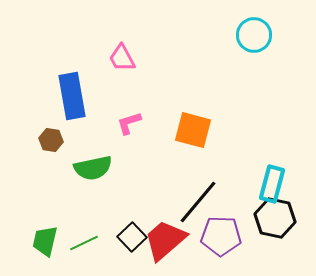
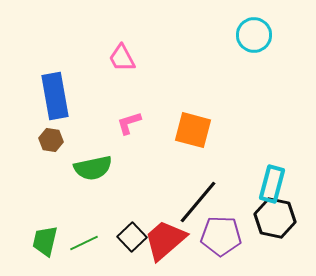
blue rectangle: moved 17 px left
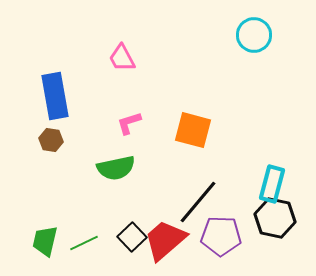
green semicircle: moved 23 px right
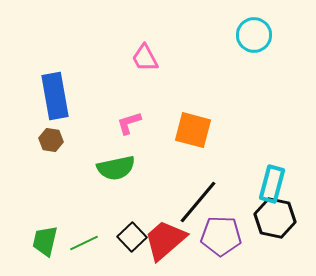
pink trapezoid: moved 23 px right
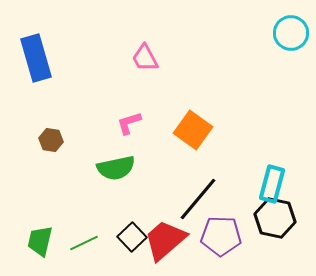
cyan circle: moved 37 px right, 2 px up
blue rectangle: moved 19 px left, 38 px up; rotated 6 degrees counterclockwise
orange square: rotated 21 degrees clockwise
black line: moved 3 px up
green trapezoid: moved 5 px left
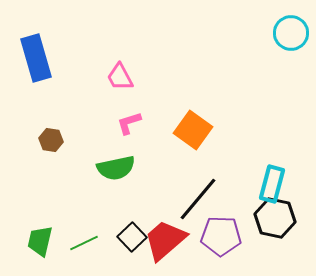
pink trapezoid: moved 25 px left, 19 px down
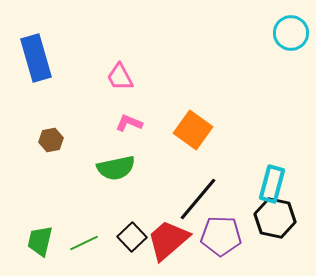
pink L-shape: rotated 40 degrees clockwise
brown hexagon: rotated 20 degrees counterclockwise
red trapezoid: moved 3 px right
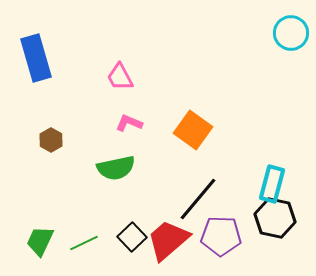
brown hexagon: rotated 20 degrees counterclockwise
green trapezoid: rotated 12 degrees clockwise
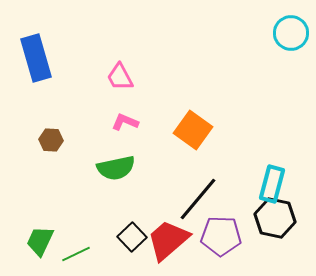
pink L-shape: moved 4 px left, 1 px up
brown hexagon: rotated 25 degrees counterclockwise
green line: moved 8 px left, 11 px down
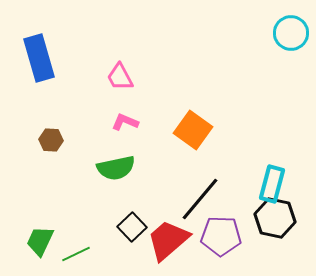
blue rectangle: moved 3 px right
black line: moved 2 px right
black square: moved 10 px up
